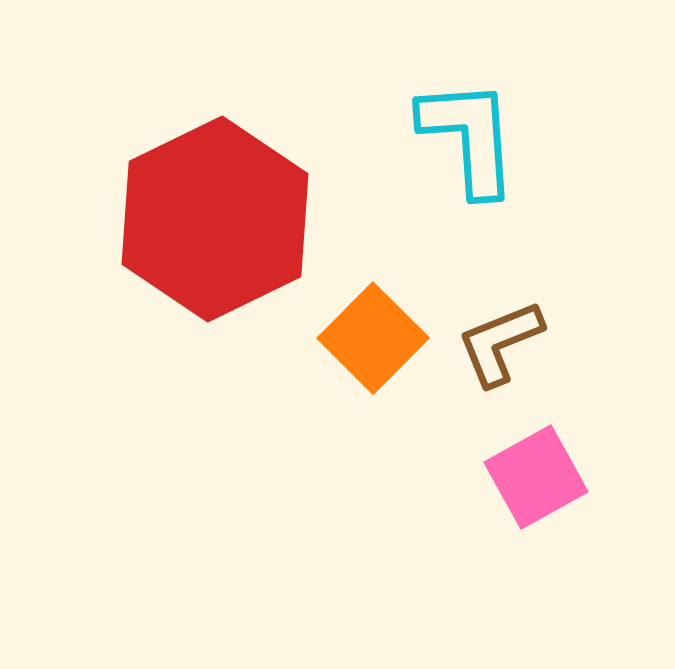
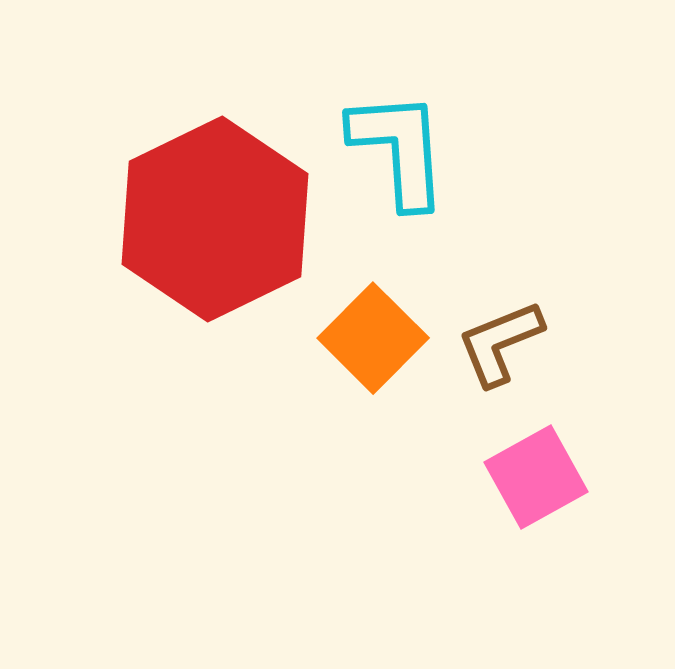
cyan L-shape: moved 70 px left, 12 px down
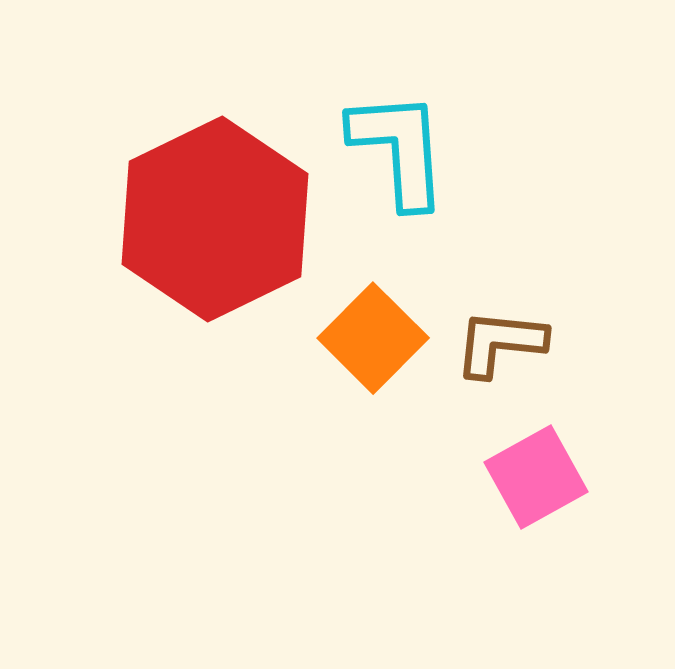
brown L-shape: rotated 28 degrees clockwise
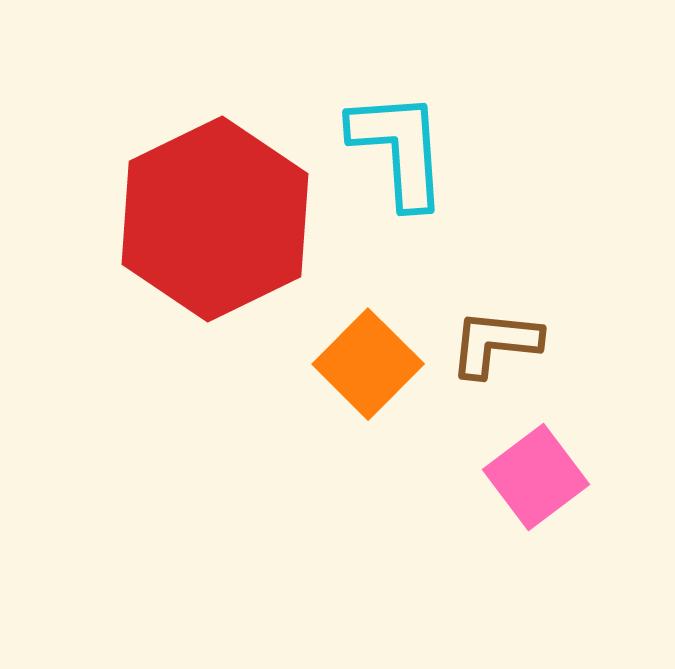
orange square: moved 5 px left, 26 px down
brown L-shape: moved 5 px left
pink square: rotated 8 degrees counterclockwise
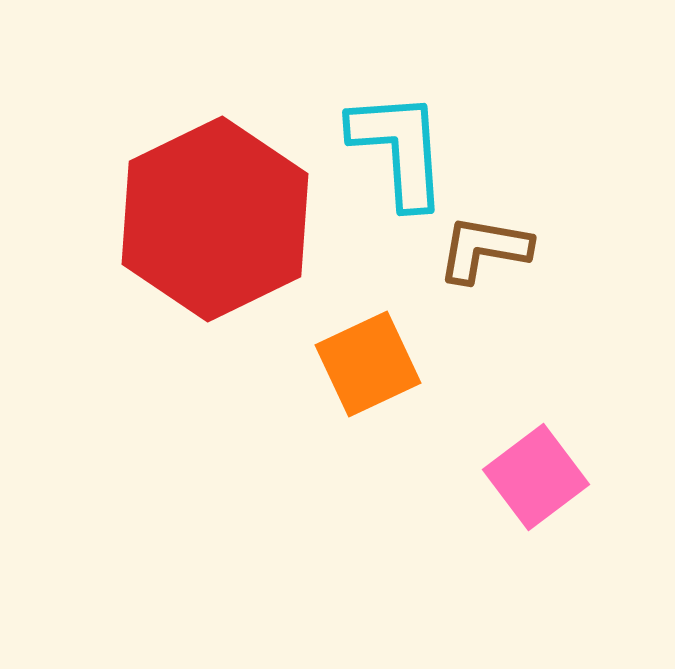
brown L-shape: moved 11 px left, 94 px up; rotated 4 degrees clockwise
orange square: rotated 20 degrees clockwise
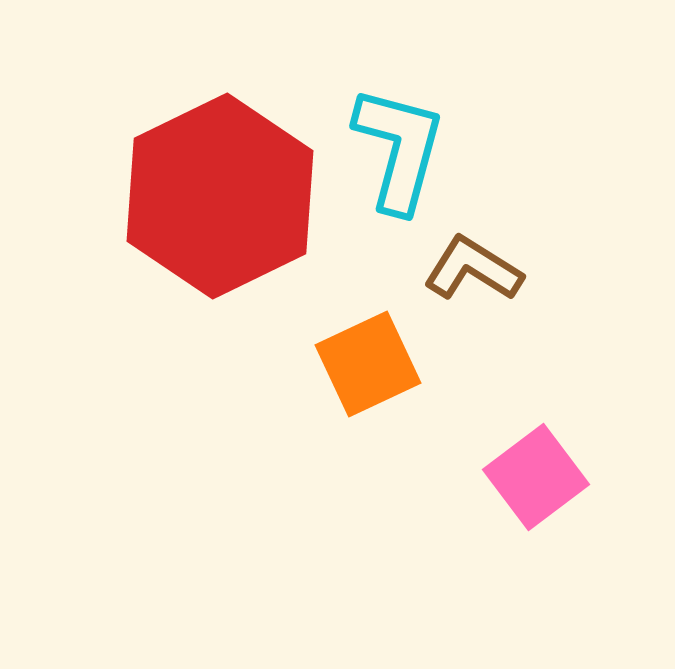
cyan L-shape: rotated 19 degrees clockwise
red hexagon: moved 5 px right, 23 px up
brown L-shape: moved 11 px left, 20 px down; rotated 22 degrees clockwise
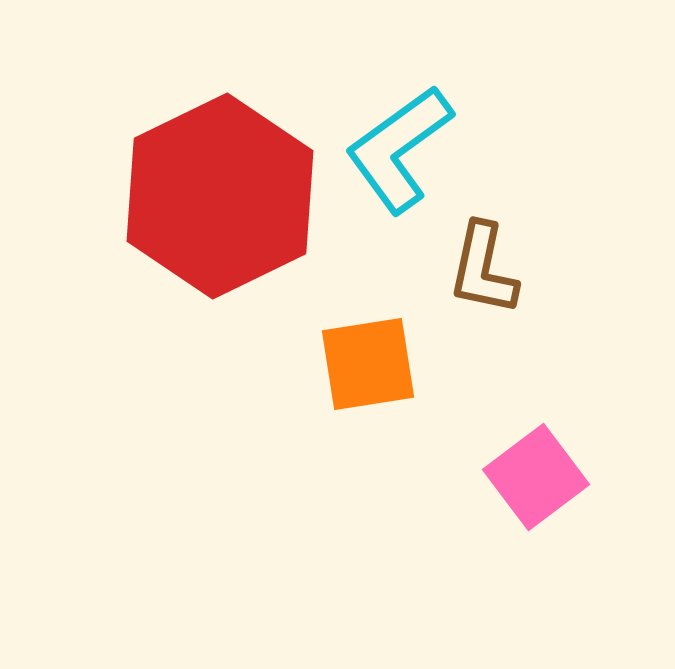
cyan L-shape: rotated 141 degrees counterclockwise
brown L-shape: moved 10 px right; rotated 110 degrees counterclockwise
orange square: rotated 16 degrees clockwise
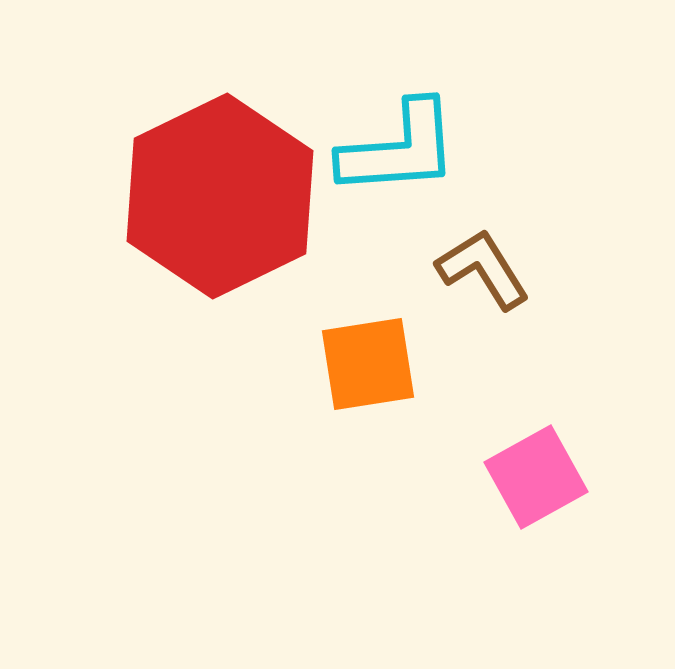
cyan L-shape: rotated 148 degrees counterclockwise
brown L-shape: rotated 136 degrees clockwise
pink square: rotated 8 degrees clockwise
